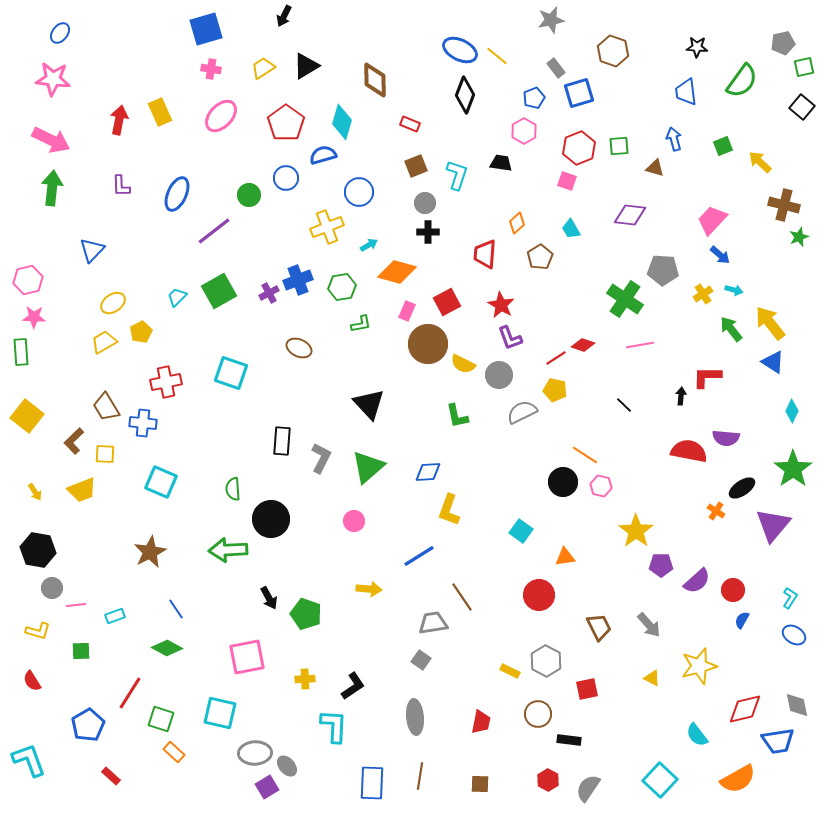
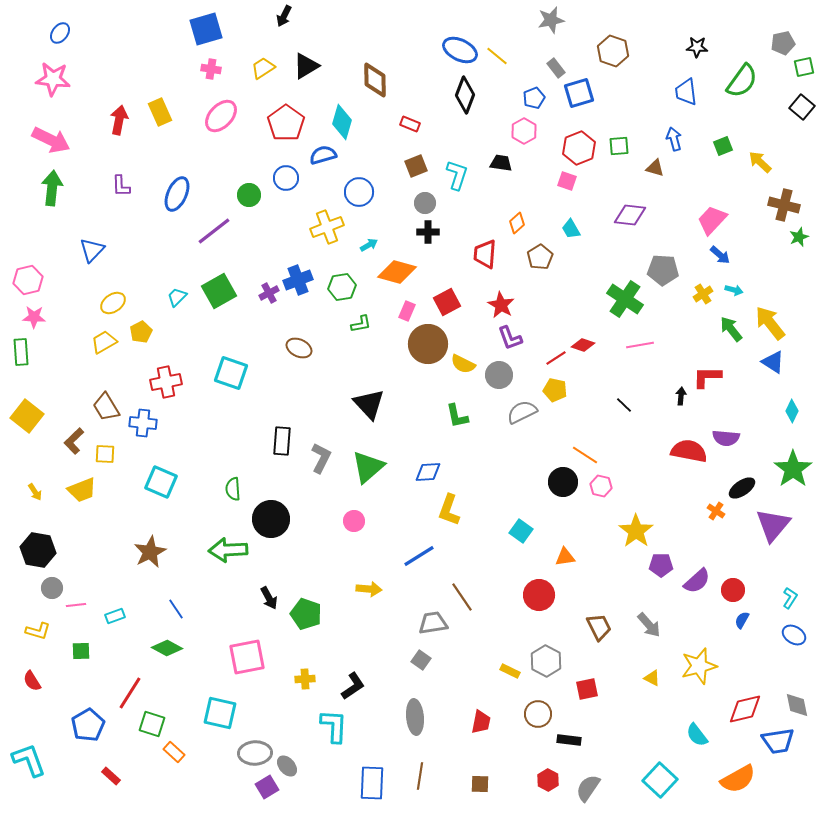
green square at (161, 719): moved 9 px left, 5 px down
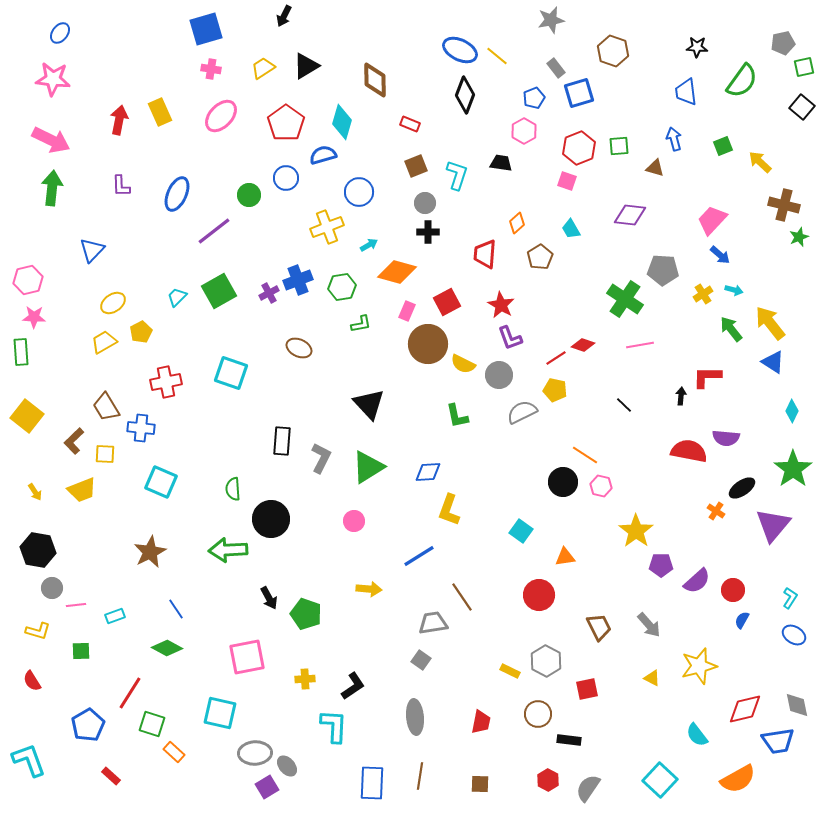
blue cross at (143, 423): moved 2 px left, 5 px down
green triangle at (368, 467): rotated 9 degrees clockwise
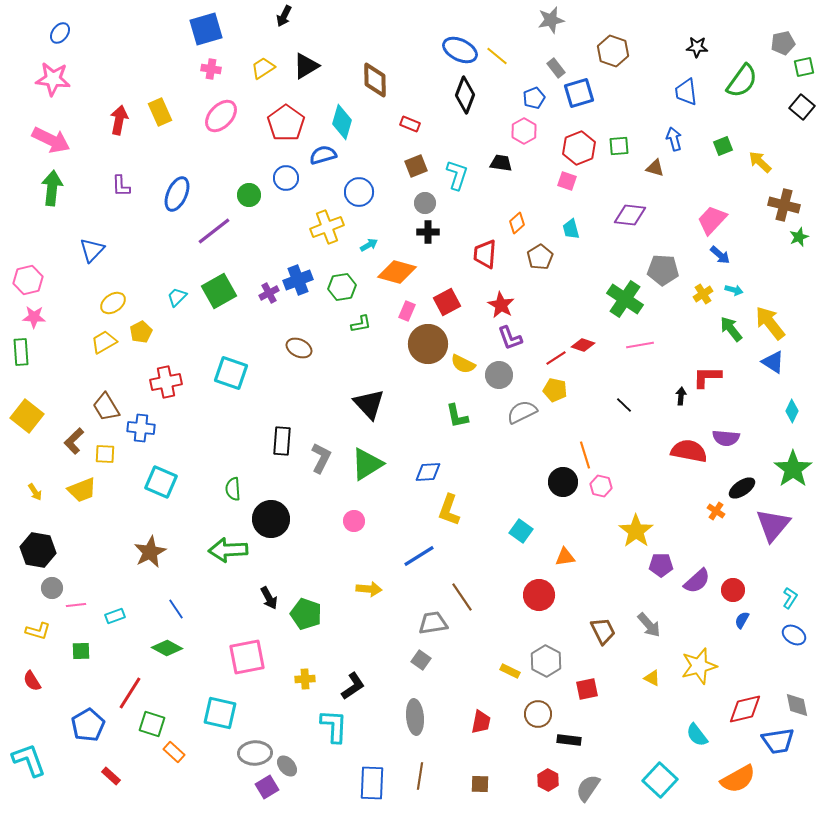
cyan trapezoid at (571, 229): rotated 15 degrees clockwise
orange line at (585, 455): rotated 40 degrees clockwise
green triangle at (368, 467): moved 1 px left, 3 px up
brown trapezoid at (599, 627): moved 4 px right, 4 px down
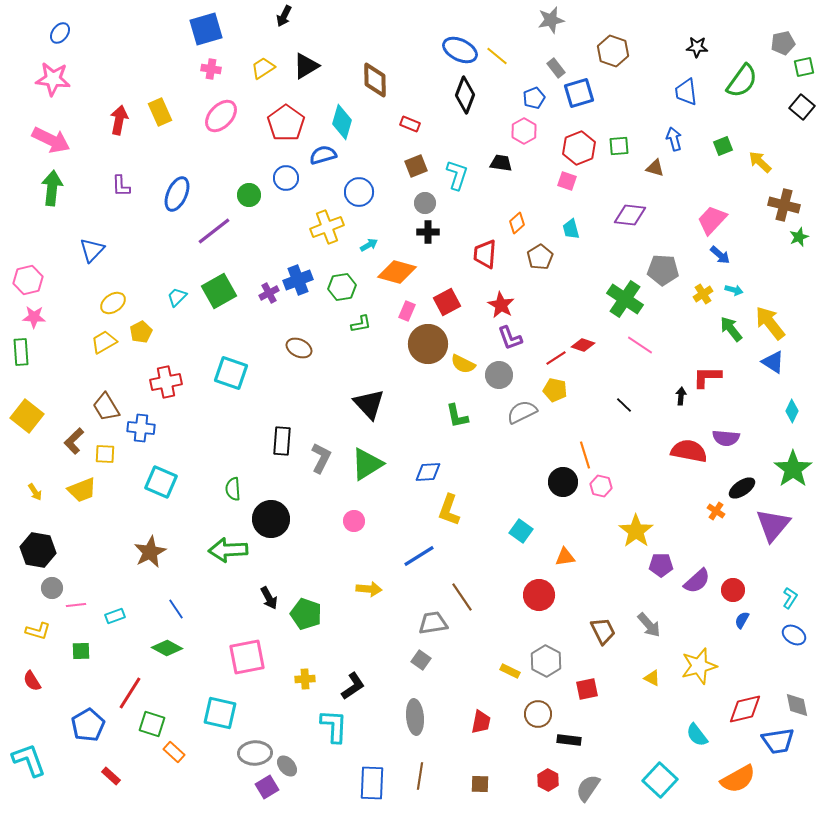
pink line at (640, 345): rotated 44 degrees clockwise
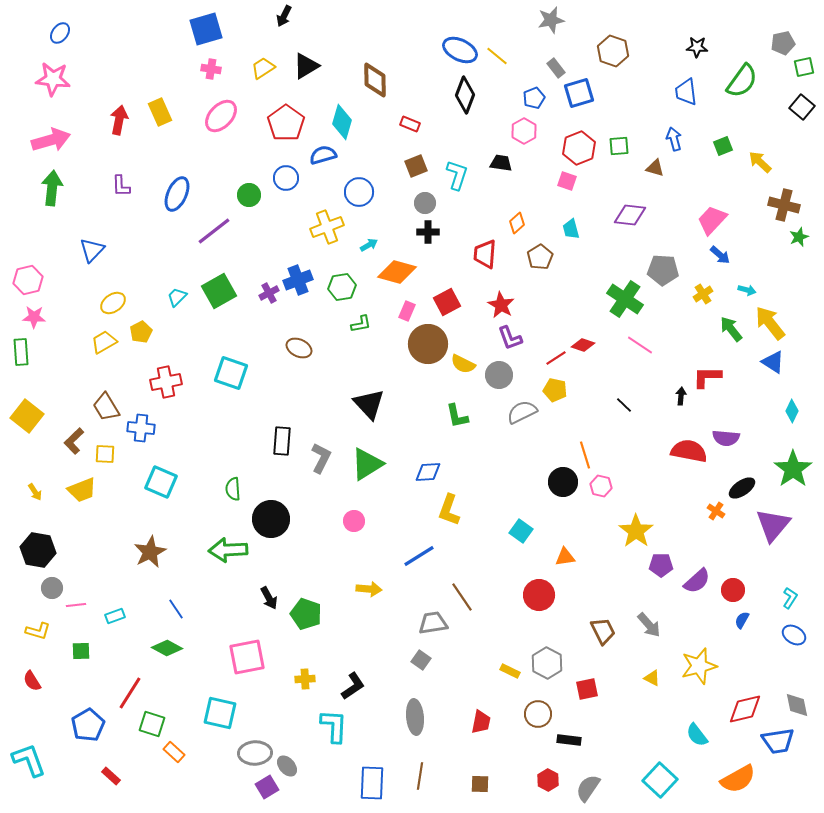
pink arrow at (51, 140): rotated 42 degrees counterclockwise
cyan arrow at (734, 290): moved 13 px right
gray hexagon at (546, 661): moved 1 px right, 2 px down
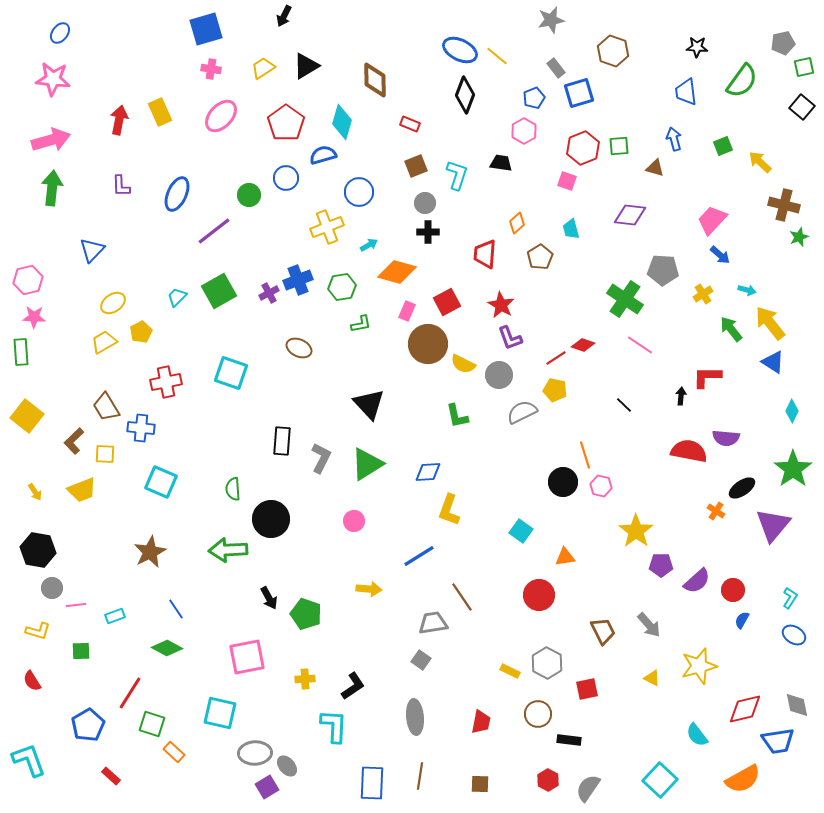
red hexagon at (579, 148): moved 4 px right
orange semicircle at (738, 779): moved 5 px right
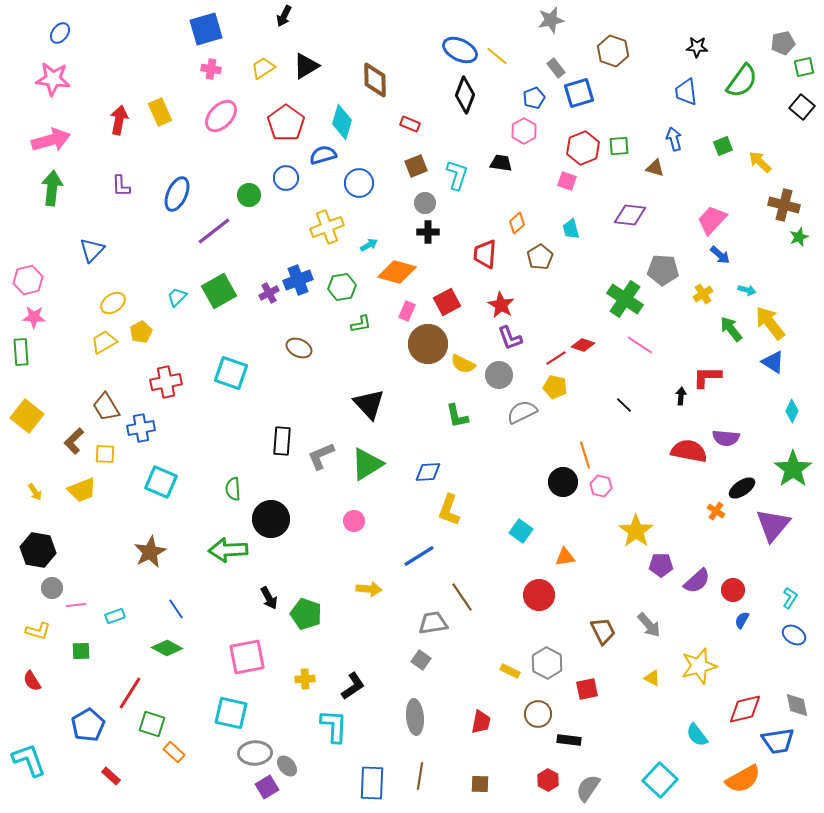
blue circle at (359, 192): moved 9 px up
yellow pentagon at (555, 390): moved 3 px up
blue cross at (141, 428): rotated 16 degrees counterclockwise
gray L-shape at (321, 458): moved 2 px up; rotated 140 degrees counterclockwise
cyan square at (220, 713): moved 11 px right
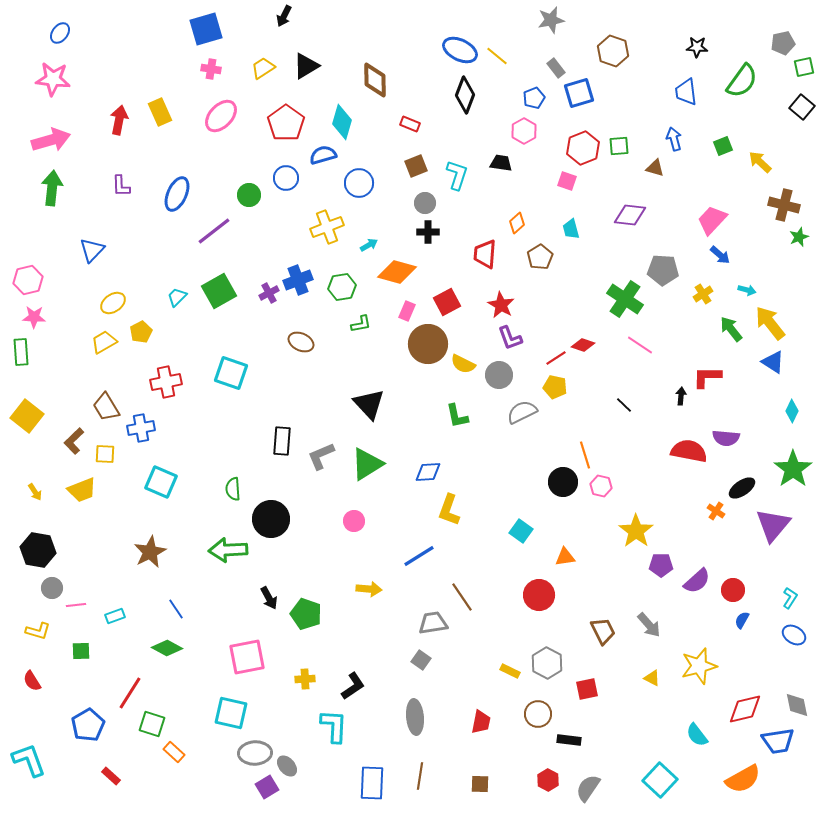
brown ellipse at (299, 348): moved 2 px right, 6 px up
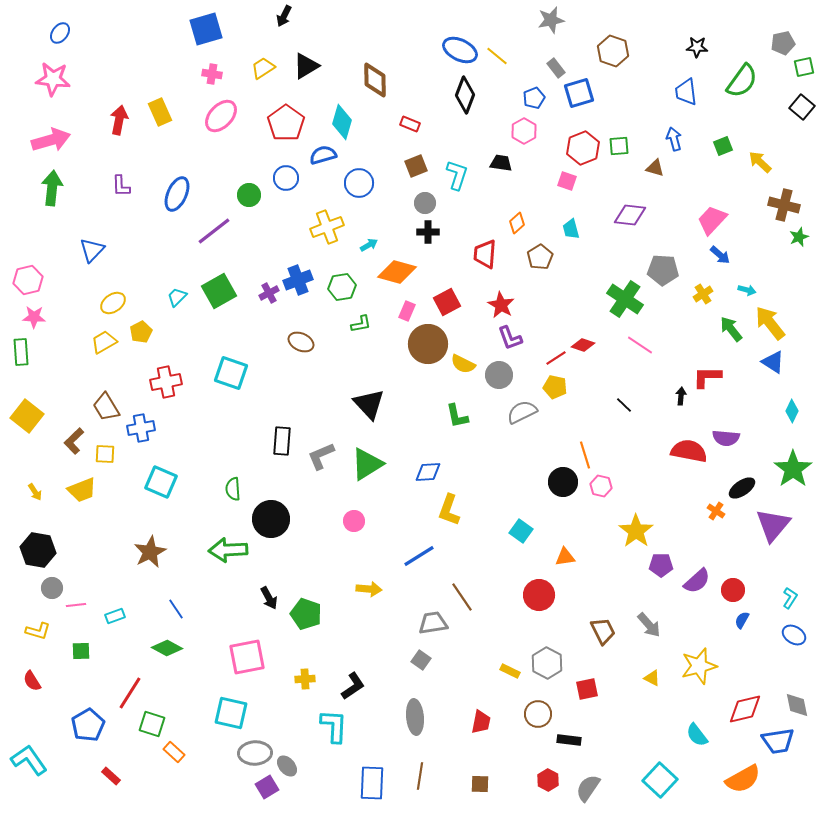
pink cross at (211, 69): moved 1 px right, 5 px down
cyan L-shape at (29, 760): rotated 15 degrees counterclockwise
